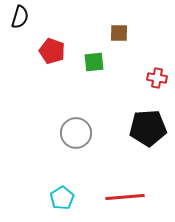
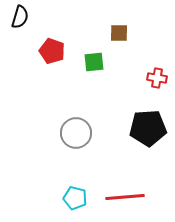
cyan pentagon: moved 13 px right; rotated 25 degrees counterclockwise
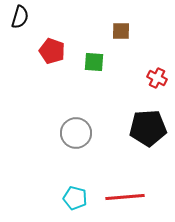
brown square: moved 2 px right, 2 px up
green square: rotated 10 degrees clockwise
red cross: rotated 18 degrees clockwise
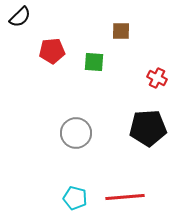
black semicircle: rotated 30 degrees clockwise
red pentagon: rotated 25 degrees counterclockwise
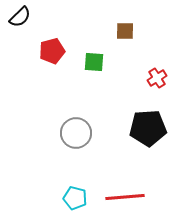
brown square: moved 4 px right
red pentagon: rotated 10 degrees counterclockwise
red cross: rotated 30 degrees clockwise
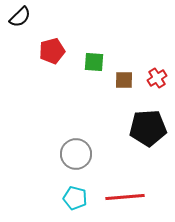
brown square: moved 1 px left, 49 px down
gray circle: moved 21 px down
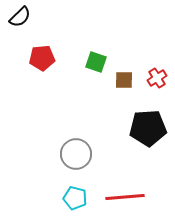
red pentagon: moved 10 px left, 7 px down; rotated 10 degrees clockwise
green square: moved 2 px right; rotated 15 degrees clockwise
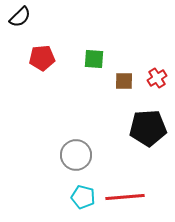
green square: moved 2 px left, 3 px up; rotated 15 degrees counterclockwise
brown square: moved 1 px down
gray circle: moved 1 px down
cyan pentagon: moved 8 px right, 1 px up
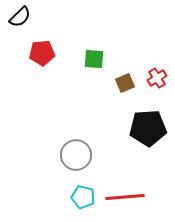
red pentagon: moved 5 px up
brown square: moved 1 px right, 2 px down; rotated 24 degrees counterclockwise
